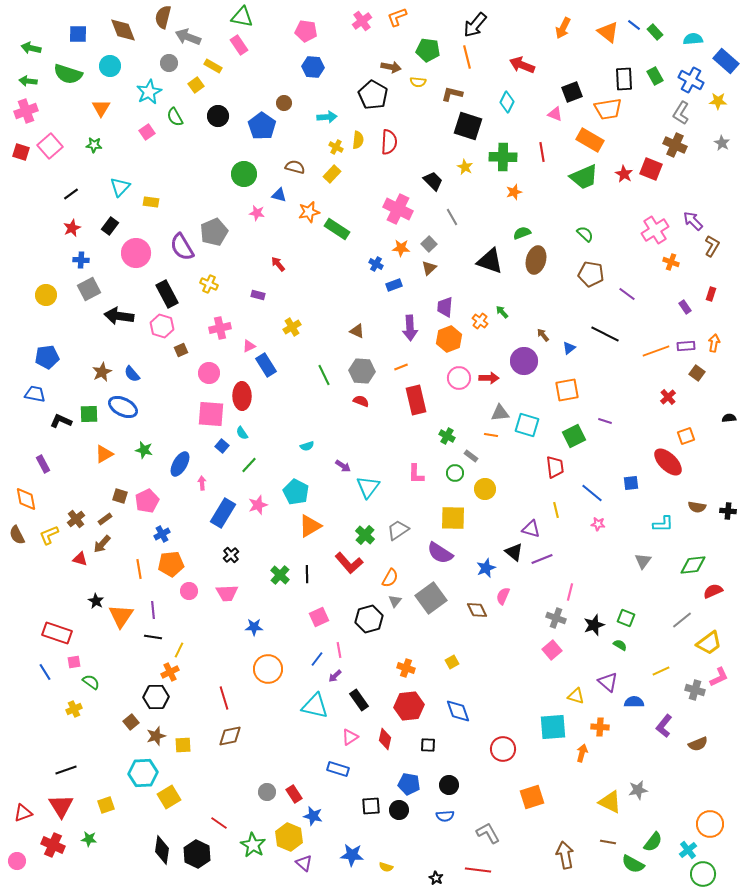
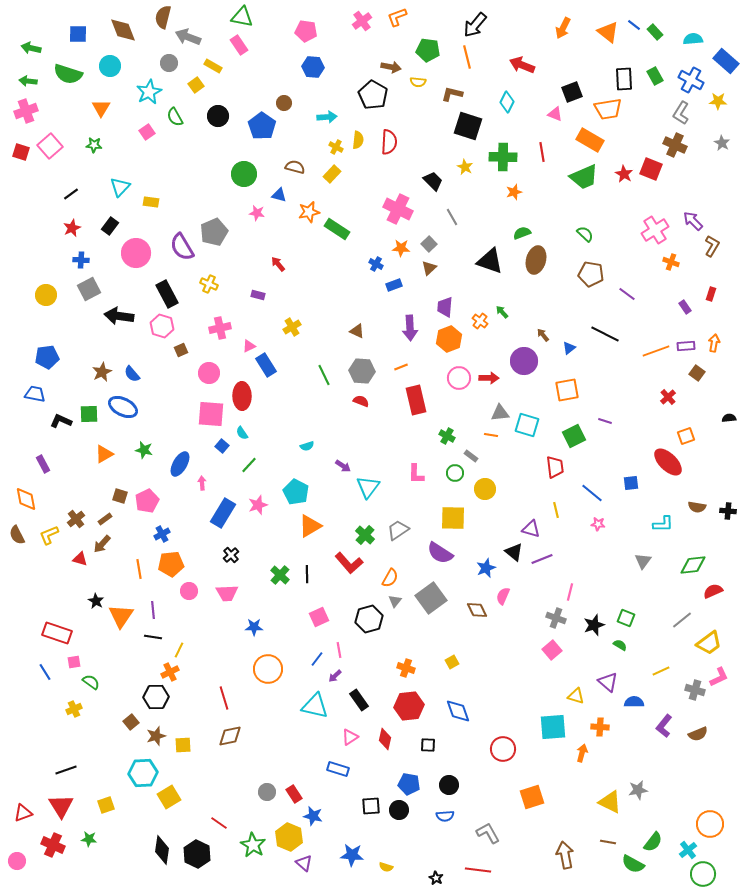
brown semicircle at (698, 744): moved 10 px up
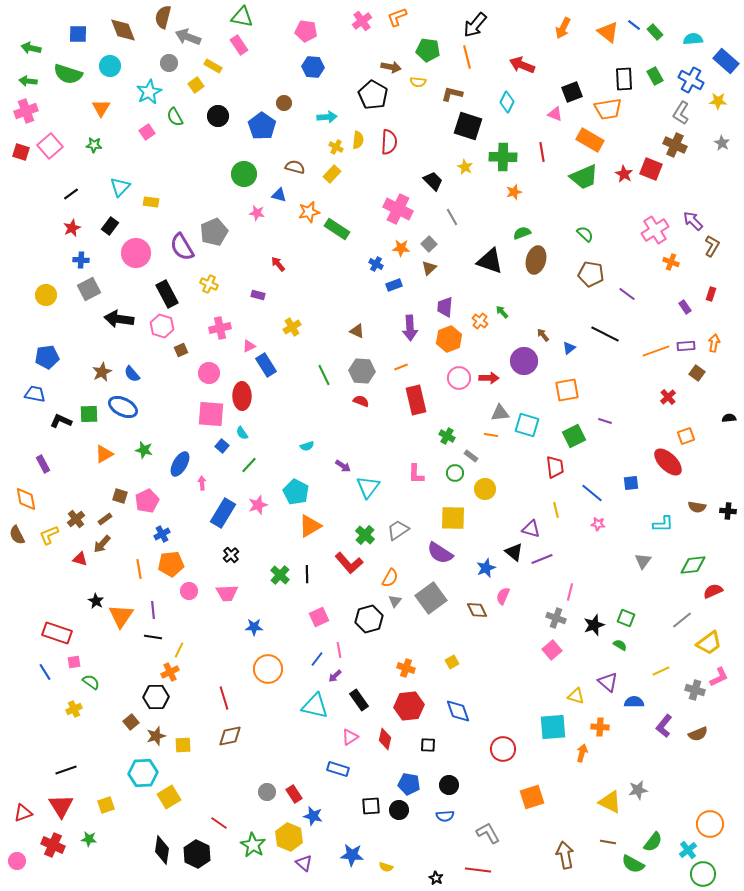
black arrow at (119, 316): moved 3 px down
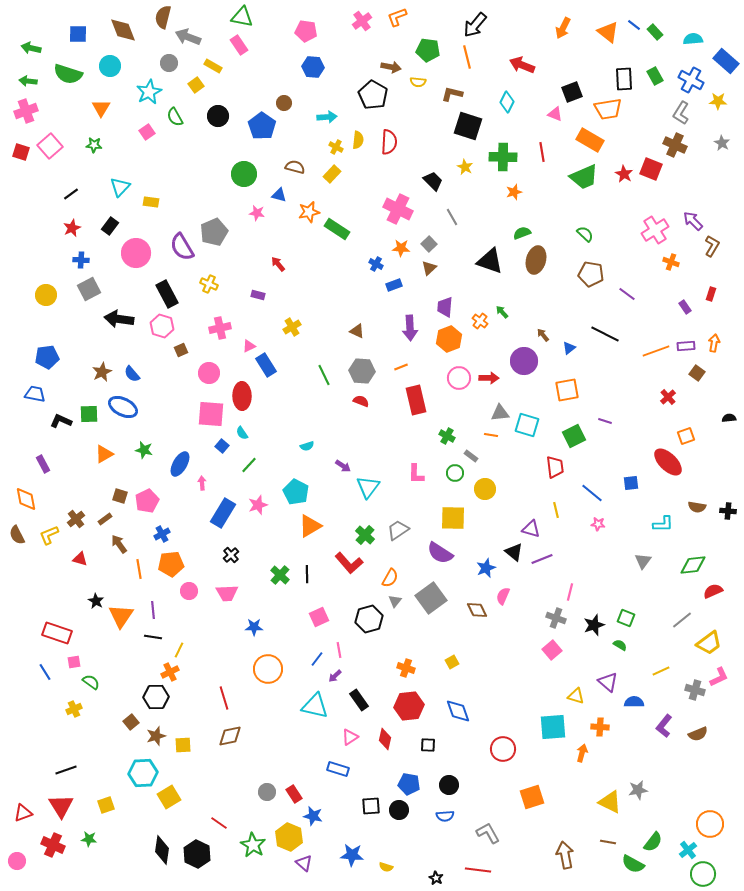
brown arrow at (102, 544): moved 17 px right; rotated 102 degrees clockwise
